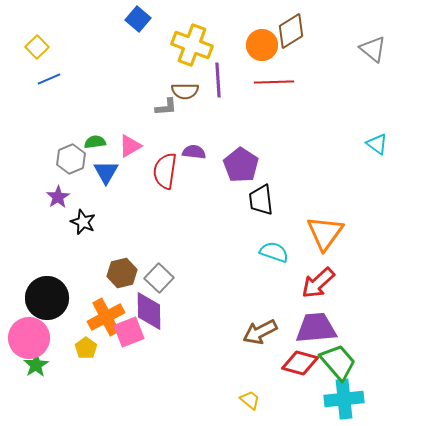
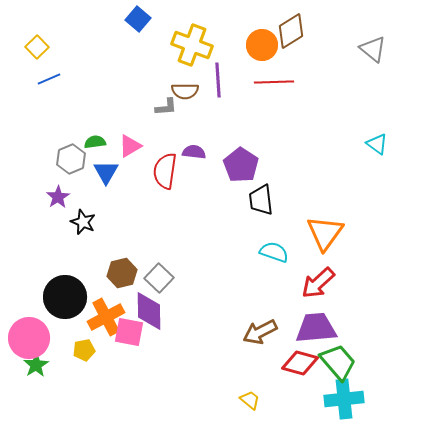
black circle: moved 18 px right, 1 px up
pink square: rotated 32 degrees clockwise
yellow pentagon: moved 2 px left, 2 px down; rotated 25 degrees clockwise
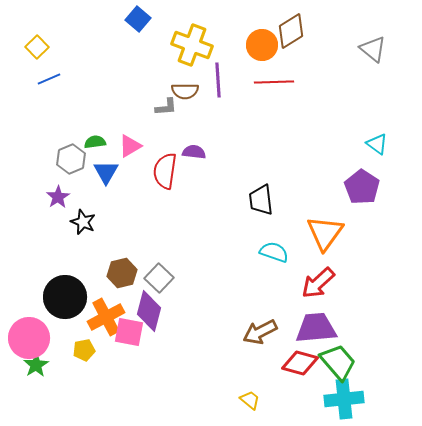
purple pentagon: moved 121 px right, 22 px down
purple diamond: rotated 15 degrees clockwise
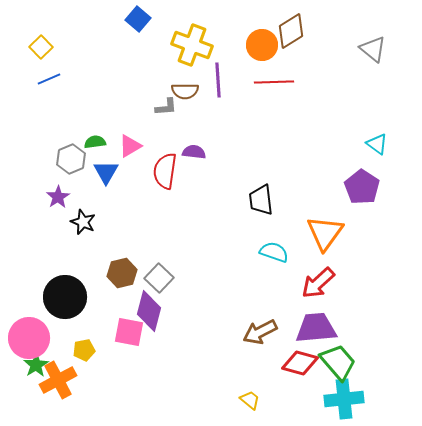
yellow square: moved 4 px right
orange cross: moved 48 px left, 63 px down
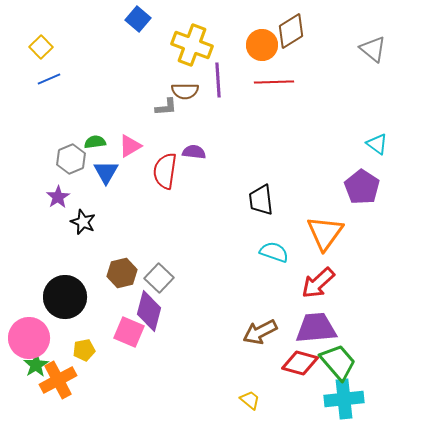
pink square: rotated 12 degrees clockwise
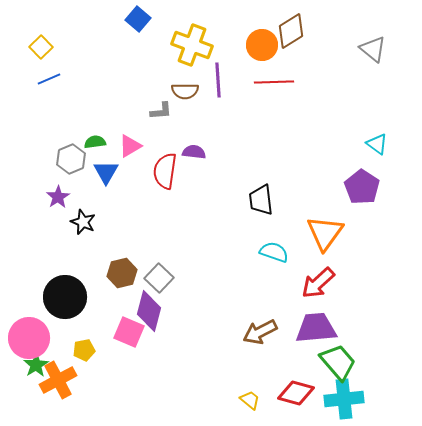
gray L-shape: moved 5 px left, 4 px down
red diamond: moved 4 px left, 30 px down
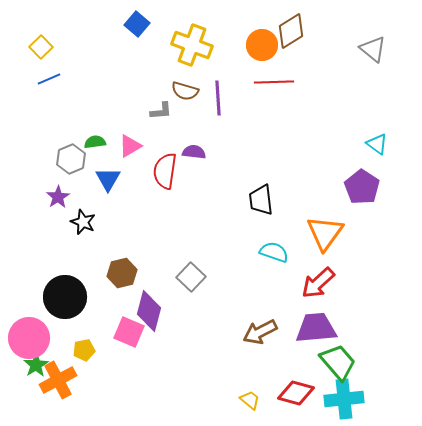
blue square: moved 1 px left, 5 px down
purple line: moved 18 px down
brown semicircle: rotated 16 degrees clockwise
blue triangle: moved 2 px right, 7 px down
gray square: moved 32 px right, 1 px up
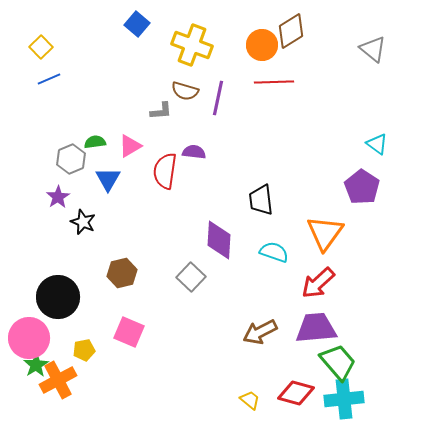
purple line: rotated 16 degrees clockwise
black circle: moved 7 px left
purple diamond: moved 70 px right, 71 px up; rotated 12 degrees counterclockwise
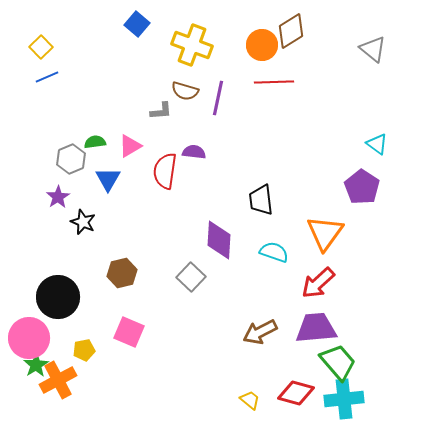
blue line: moved 2 px left, 2 px up
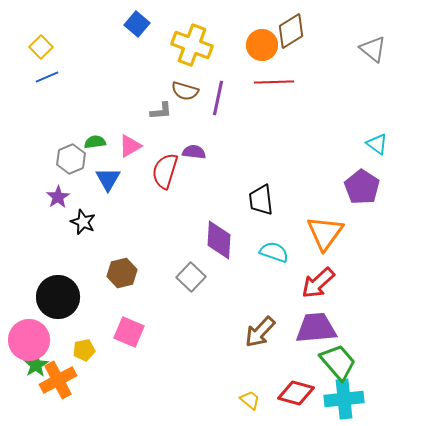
red semicircle: rotated 9 degrees clockwise
brown arrow: rotated 20 degrees counterclockwise
pink circle: moved 2 px down
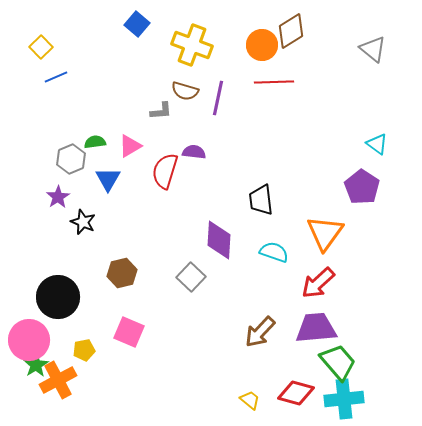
blue line: moved 9 px right
